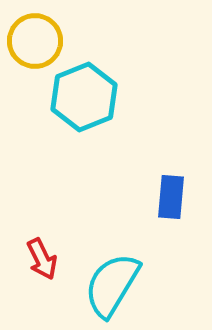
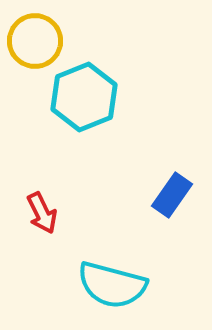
blue rectangle: moved 1 px right, 2 px up; rotated 30 degrees clockwise
red arrow: moved 46 px up
cyan semicircle: rotated 106 degrees counterclockwise
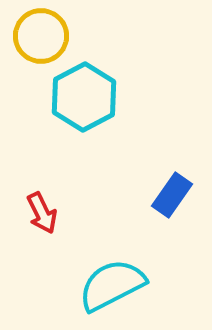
yellow circle: moved 6 px right, 5 px up
cyan hexagon: rotated 6 degrees counterclockwise
cyan semicircle: rotated 138 degrees clockwise
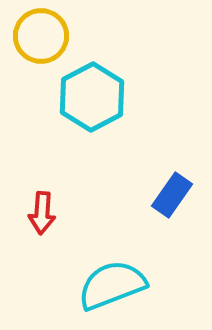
cyan hexagon: moved 8 px right
red arrow: rotated 30 degrees clockwise
cyan semicircle: rotated 6 degrees clockwise
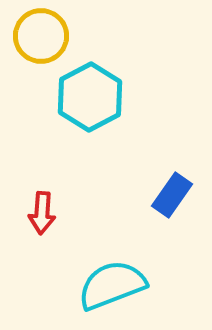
cyan hexagon: moved 2 px left
